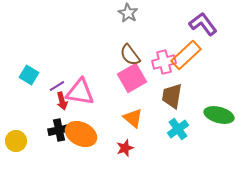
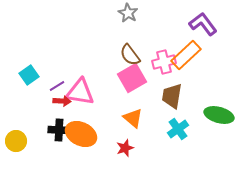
cyan square: rotated 24 degrees clockwise
red arrow: rotated 72 degrees counterclockwise
black cross: rotated 15 degrees clockwise
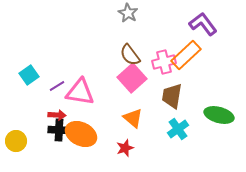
pink square: rotated 12 degrees counterclockwise
red arrow: moved 5 px left, 14 px down
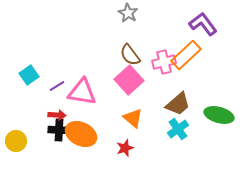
pink square: moved 3 px left, 2 px down
pink triangle: moved 2 px right
brown trapezoid: moved 6 px right, 8 px down; rotated 140 degrees counterclockwise
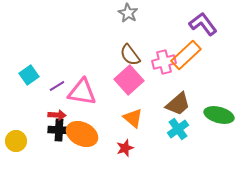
orange ellipse: moved 1 px right
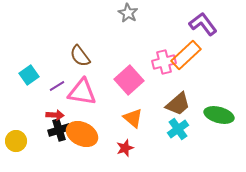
brown semicircle: moved 50 px left, 1 px down
red arrow: moved 2 px left
black cross: rotated 20 degrees counterclockwise
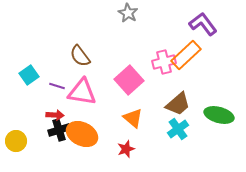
purple line: rotated 49 degrees clockwise
red star: moved 1 px right, 1 px down
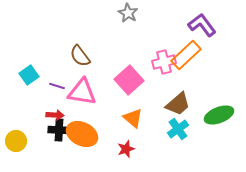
purple L-shape: moved 1 px left, 1 px down
green ellipse: rotated 36 degrees counterclockwise
black cross: rotated 20 degrees clockwise
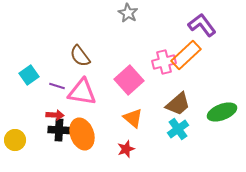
green ellipse: moved 3 px right, 3 px up
orange ellipse: rotated 44 degrees clockwise
yellow circle: moved 1 px left, 1 px up
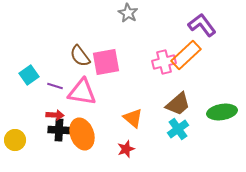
pink square: moved 23 px left, 18 px up; rotated 32 degrees clockwise
purple line: moved 2 px left
green ellipse: rotated 12 degrees clockwise
